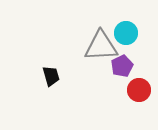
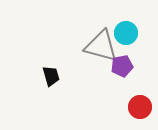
gray triangle: rotated 18 degrees clockwise
purple pentagon: rotated 15 degrees clockwise
red circle: moved 1 px right, 17 px down
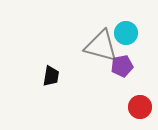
black trapezoid: rotated 25 degrees clockwise
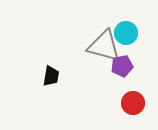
gray triangle: moved 3 px right
red circle: moved 7 px left, 4 px up
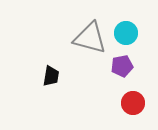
gray triangle: moved 14 px left, 8 px up
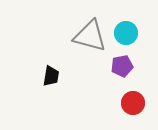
gray triangle: moved 2 px up
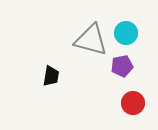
gray triangle: moved 1 px right, 4 px down
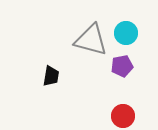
red circle: moved 10 px left, 13 px down
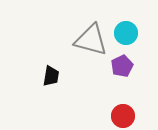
purple pentagon: rotated 15 degrees counterclockwise
